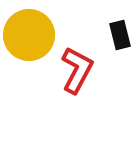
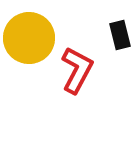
yellow circle: moved 3 px down
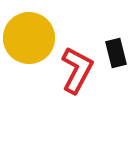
black rectangle: moved 4 px left, 18 px down
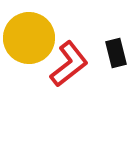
red L-shape: moved 8 px left, 6 px up; rotated 24 degrees clockwise
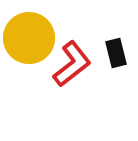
red L-shape: moved 3 px right
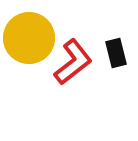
red L-shape: moved 1 px right, 2 px up
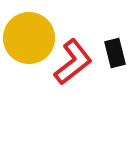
black rectangle: moved 1 px left
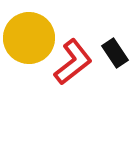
black rectangle: rotated 20 degrees counterclockwise
